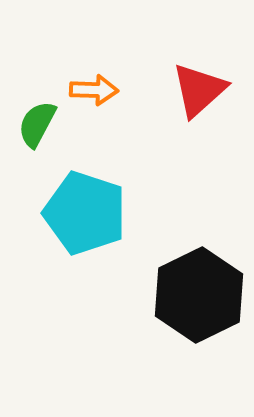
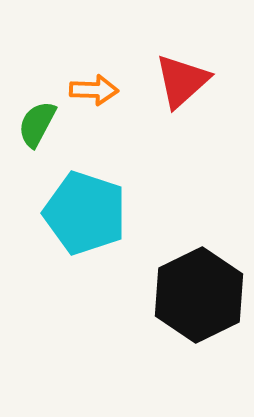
red triangle: moved 17 px left, 9 px up
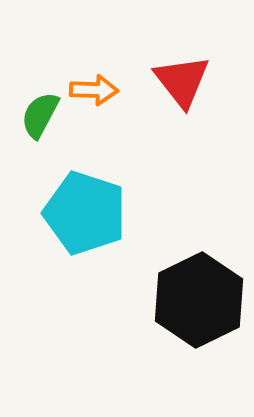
red triangle: rotated 26 degrees counterclockwise
green semicircle: moved 3 px right, 9 px up
black hexagon: moved 5 px down
